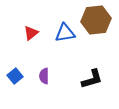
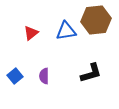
blue triangle: moved 1 px right, 2 px up
black L-shape: moved 1 px left, 6 px up
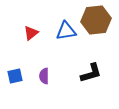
blue square: rotated 28 degrees clockwise
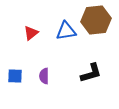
blue square: rotated 14 degrees clockwise
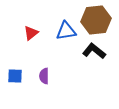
black L-shape: moved 3 px right, 22 px up; rotated 125 degrees counterclockwise
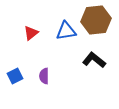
black L-shape: moved 9 px down
blue square: rotated 28 degrees counterclockwise
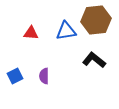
red triangle: rotated 42 degrees clockwise
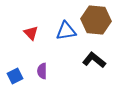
brown hexagon: rotated 12 degrees clockwise
red triangle: rotated 42 degrees clockwise
purple semicircle: moved 2 px left, 5 px up
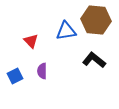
red triangle: moved 8 px down
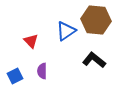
blue triangle: rotated 25 degrees counterclockwise
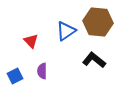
brown hexagon: moved 2 px right, 2 px down
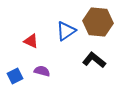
red triangle: rotated 21 degrees counterclockwise
purple semicircle: rotated 105 degrees clockwise
